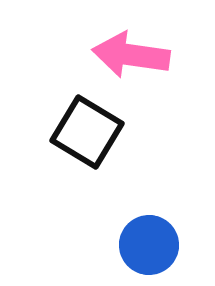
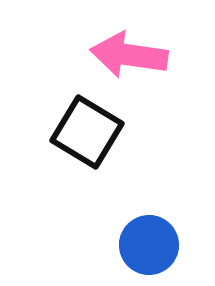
pink arrow: moved 2 px left
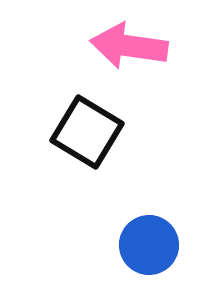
pink arrow: moved 9 px up
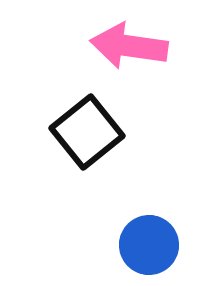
black square: rotated 20 degrees clockwise
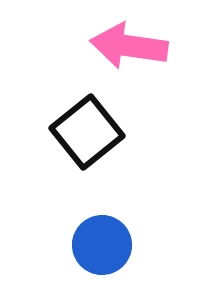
blue circle: moved 47 px left
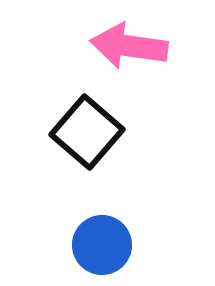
black square: rotated 10 degrees counterclockwise
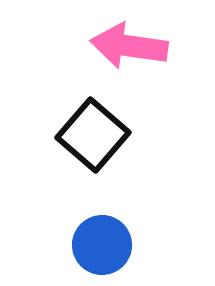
black square: moved 6 px right, 3 px down
